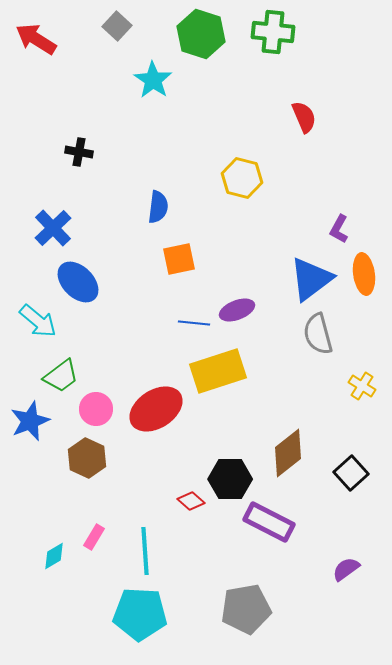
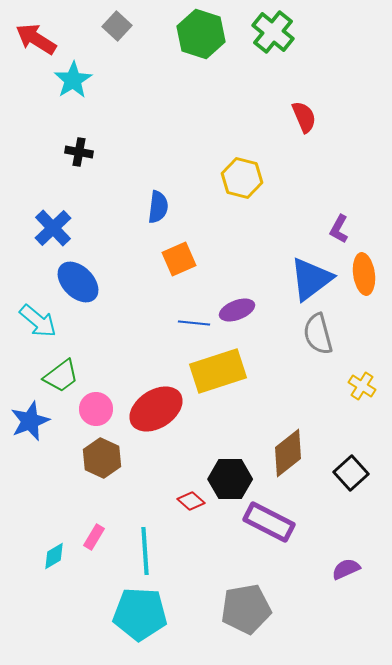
green cross: rotated 33 degrees clockwise
cyan star: moved 80 px left; rotated 6 degrees clockwise
orange square: rotated 12 degrees counterclockwise
brown hexagon: moved 15 px right
purple semicircle: rotated 12 degrees clockwise
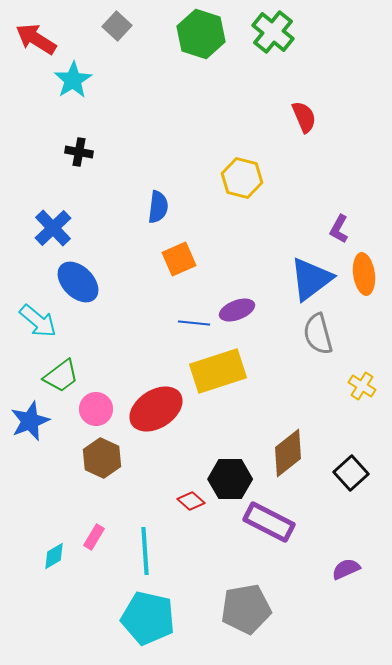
cyan pentagon: moved 8 px right, 4 px down; rotated 10 degrees clockwise
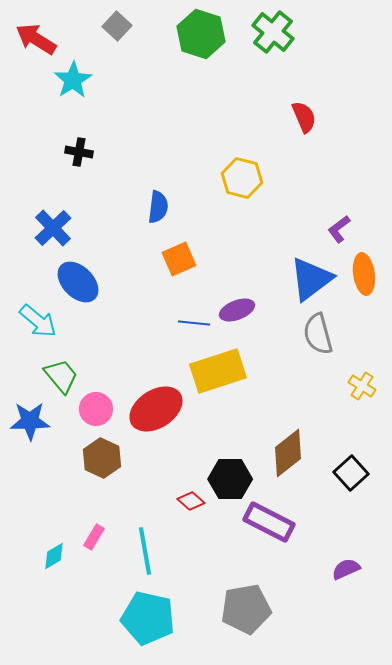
purple L-shape: rotated 24 degrees clockwise
green trapezoid: rotated 93 degrees counterclockwise
blue star: rotated 21 degrees clockwise
cyan line: rotated 6 degrees counterclockwise
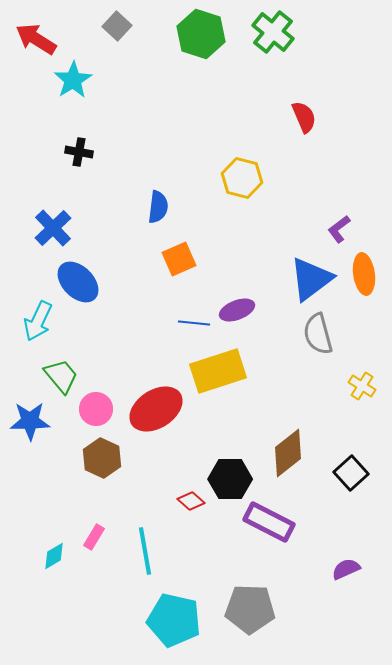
cyan arrow: rotated 75 degrees clockwise
gray pentagon: moved 4 px right; rotated 12 degrees clockwise
cyan pentagon: moved 26 px right, 2 px down
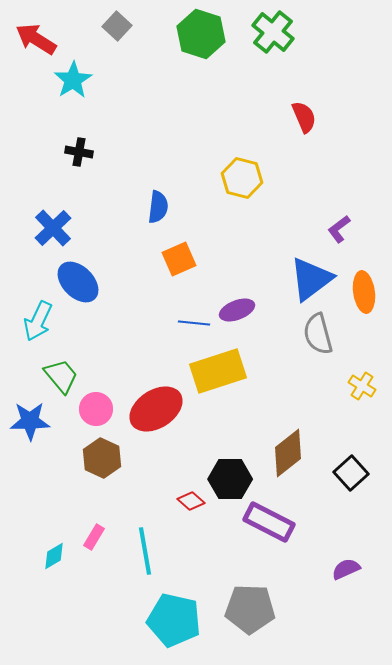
orange ellipse: moved 18 px down
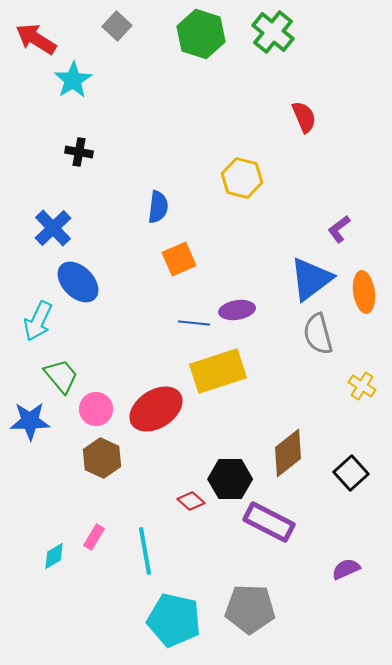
purple ellipse: rotated 12 degrees clockwise
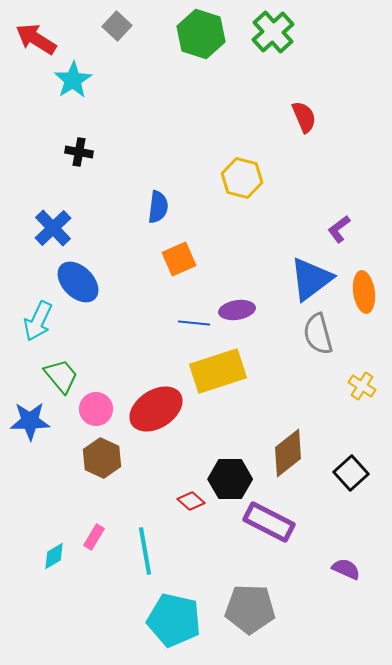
green cross: rotated 9 degrees clockwise
purple semicircle: rotated 48 degrees clockwise
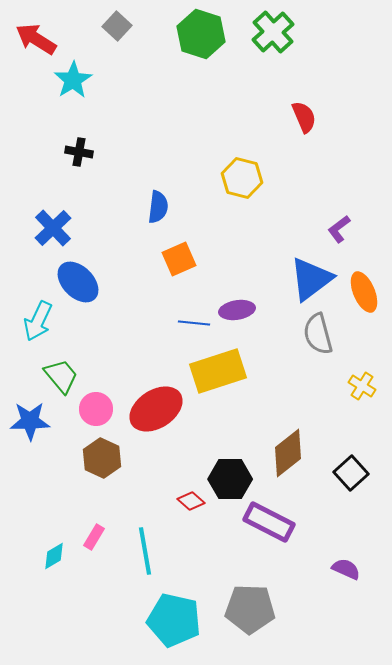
orange ellipse: rotated 15 degrees counterclockwise
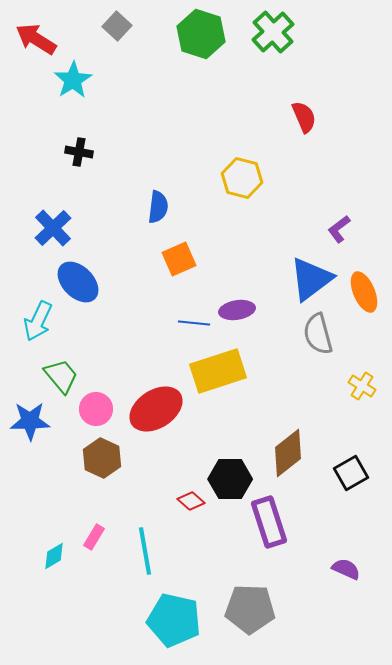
black square: rotated 12 degrees clockwise
purple rectangle: rotated 45 degrees clockwise
